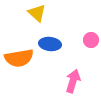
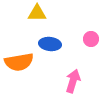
yellow triangle: rotated 42 degrees counterclockwise
pink circle: moved 1 px up
orange semicircle: moved 4 px down
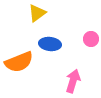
yellow triangle: rotated 36 degrees counterclockwise
orange semicircle: rotated 12 degrees counterclockwise
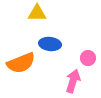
yellow triangle: rotated 36 degrees clockwise
pink circle: moved 3 px left, 19 px down
orange semicircle: moved 2 px right, 1 px down
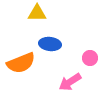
pink circle: moved 2 px right
pink arrow: moved 3 px left, 1 px down; rotated 140 degrees counterclockwise
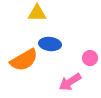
orange semicircle: moved 3 px right, 3 px up; rotated 8 degrees counterclockwise
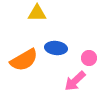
blue ellipse: moved 6 px right, 4 px down
pink circle: moved 1 px left
pink arrow: moved 5 px right, 1 px up; rotated 10 degrees counterclockwise
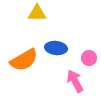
pink arrow: rotated 105 degrees clockwise
